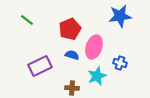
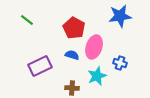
red pentagon: moved 4 px right, 1 px up; rotated 20 degrees counterclockwise
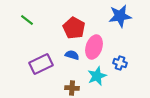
purple rectangle: moved 1 px right, 2 px up
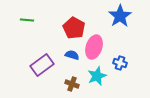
blue star: rotated 25 degrees counterclockwise
green line: rotated 32 degrees counterclockwise
purple rectangle: moved 1 px right, 1 px down; rotated 10 degrees counterclockwise
brown cross: moved 4 px up; rotated 16 degrees clockwise
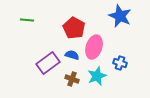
blue star: rotated 15 degrees counterclockwise
purple rectangle: moved 6 px right, 2 px up
brown cross: moved 5 px up
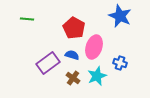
green line: moved 1 px up
brown cross: moved 1 px right, 1 px up; rotated 16 degrees clockwise
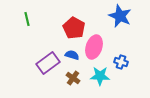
green line: rotated 72 degrees clockwise
blue cross: moved 1 px right, 1 px up
cyan star: moved 3 px right; rotated 24 degrees clockwise
